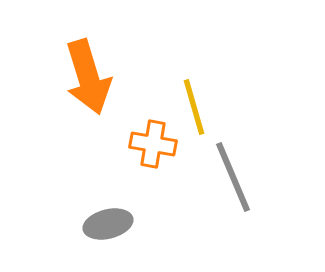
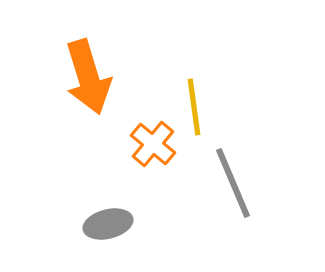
yellow line: rotated 8 degrees clockwise
orange cross: rotated 30 degrees clockwise
gray line: moved 6 px down
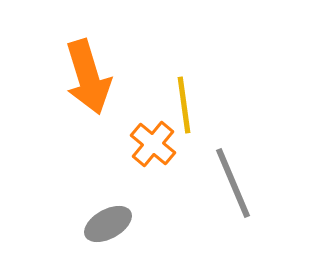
yellow line: moved 10 px left, 2 px up
gray ellipse: rotated 15 degrees counterclockwise
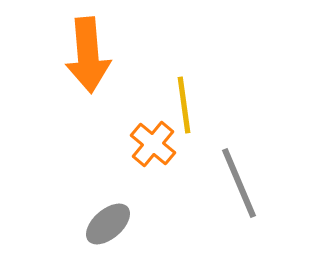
orange arrow: moved 22 px up; rotated 12 degrees clockwise
gray line: moved 6 px right
gray ellipse: rotated 12 degrees counterclockwise
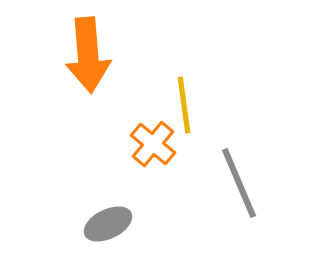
gray ellipse: rotated 15 degrees clockwise
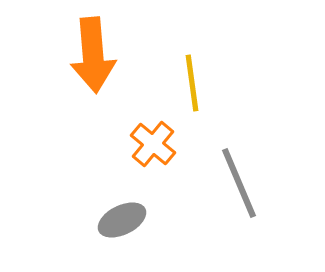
orange arrow: moved 5 px right
yellow line: moved 8 px right, 22 px up
gray ellipse: moved 14 px right, 4 px up
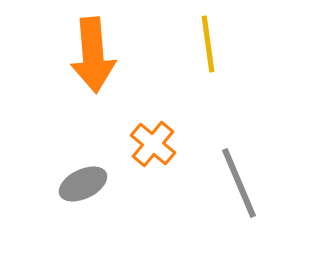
yellow line: moved 16 px right, 39 px up
gray ellipse: moved 39 px left, 36 px up
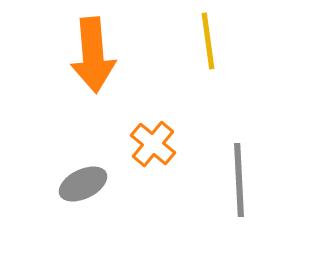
yellow line: moved 3 px up
gray line: moved 3 px up; rotated 20 degrees clockwise
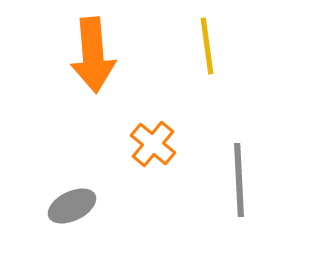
yellow line: moved 1 px left, 5 px down
gray ellipse: moved 11 px left, 22 px down
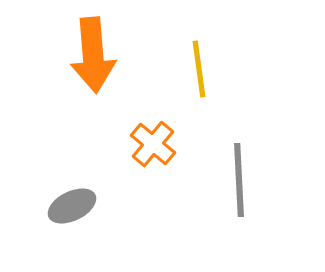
yellow line: moved 8 px left, 23 px down
